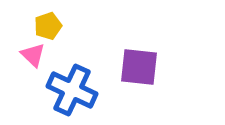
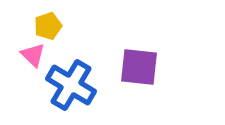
blue cross: moved 1 px left, 5 px up; rotated 6 degrees clockwise
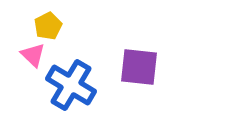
yellow pentagon: rotated 8 degrees counterclockwise
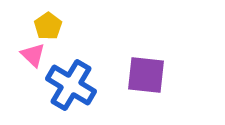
yellow pentagon: rotated 8 degrees counterclockwise
purple square: moved 7 px right, 8 px down
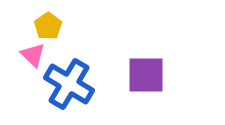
purple square: rotated 6 degrees counterclockwise
blue cross: moved 2 px left, 1 px up
